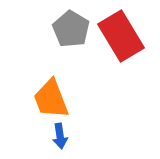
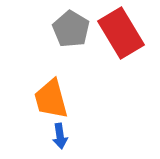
red rectangle: moved 3 px up
orange trapezoid: rotated 6 degrees clockwise
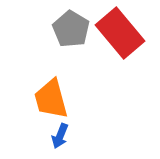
red rectangle: moved 1 px left; rotated 9 degrees counterclockwise
blue arrow: rotated 30 degrees clockwise
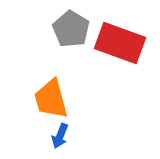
red rectangle: moved 10 px down; rotated 30 degrees counterclockwise
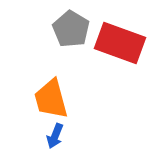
blue arrow: moved 5 px left
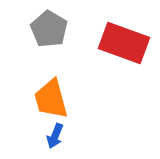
gray pentagon: moved 22 px left
red rectangle: moved 4 px right
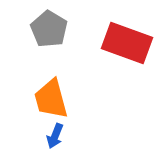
red rectangle: moved 3 px right
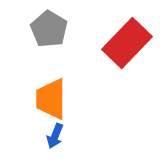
red rectangle: rotated 66 degrees counterclockwise
orange trapezoid: rotated 15 degrees clockwise
